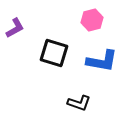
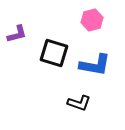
purple L-shape: moved 2 px right, 6 px down; rotated 15 degrees clockwise
blue L-shape: moved 7 px left, 4 px down
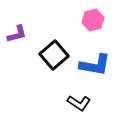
pink hexagon: moved 1 px right
black square: moved 2 px down; rotated 32 degrees clockwise
black L-shape: rotated 15 degrees clockwise
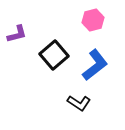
blue L-shape: rotated 48 degrees counterclockwise
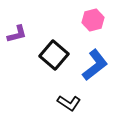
black square: rotated 8 degrees counterclockwise
black L-shape: moved 10 px left
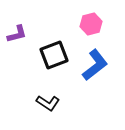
pink hexagon: moved 2 px left, 4 px down
black square: rotated 28 degrees clockwise
black L-shape: moved 21 px left
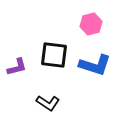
purple L-shape: moved 33 px down
black square: rotated 28 degrees clockwise
blue L-shape: rotated 56 degrees clockwise
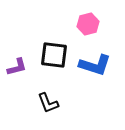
pink hexagon: moved 3 px left
black L-shape: rotated 35 degrees clockwise
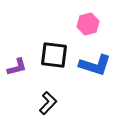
black L-shape: rotated 115 degrees counterclockwise
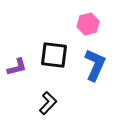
blue L-shape: rotated 84 degrees counterclockwise
